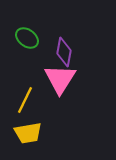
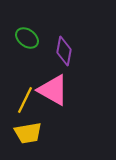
purple diamond: moved 1 px up
pink triangle: moved 7 px left, 11 px down; rotated 32 degrees counterclockwise
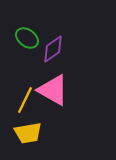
purple diamond: moved 11 px left, 2 px up; rotated 44 degrees clockwise
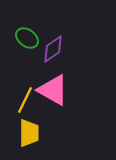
yellow trapezoid: moved 1 px right; rotated 80 degrees counterclockwise
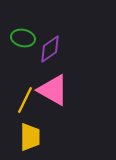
green ellipse: moved 4 px left; rotated 25 degrees counterclockwise
purple diamond: moved 3 px left
yellow trapezoid: moved 1 px right, 4 px down
